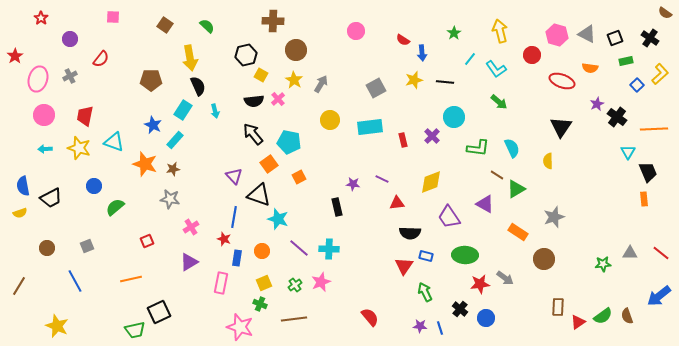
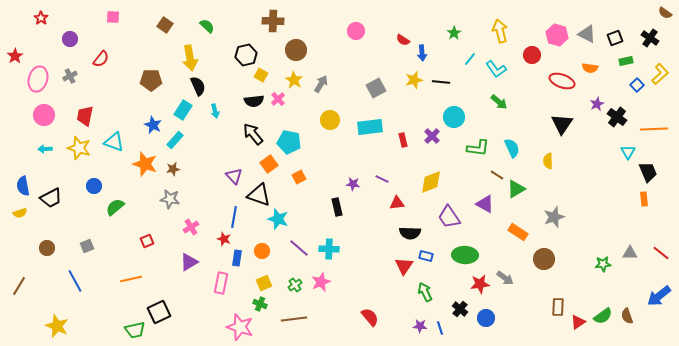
black line at (445, 82): moved 4 px left
black triangle at (561, 127): moved 1 px right, 3 px up
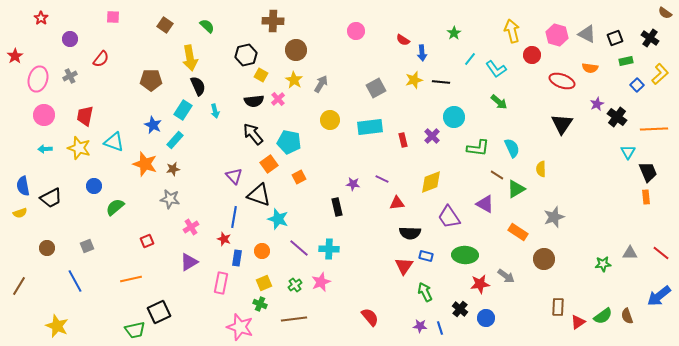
yellow arrow at (500, 31): moved 12 px right
yellow semicircle at (548, 161): moved 7 px left, 8 px down
orange rectangle at (644, 199): moved 2 px right, 2 px up
gray arrow at (505, 278): moved 1 px right, 2 px up
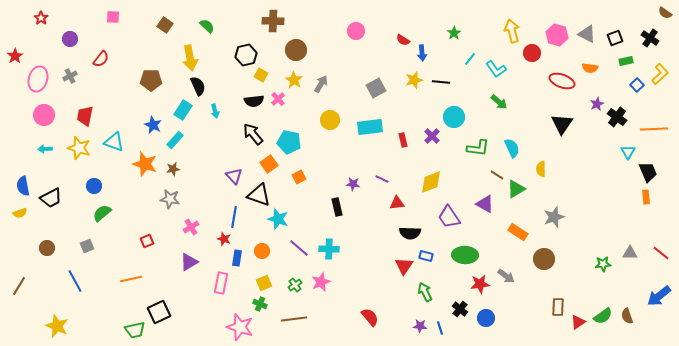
red circle at (532, 55): moved 2 px up
green semicircle at (115, 207): moved 13 px left, 6 px down
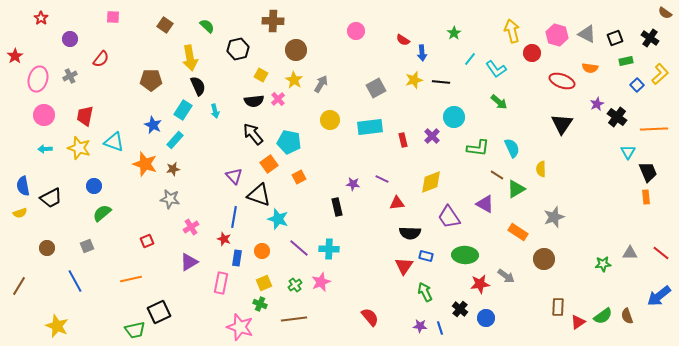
black hexagon at (246, 55): moved 8 px left, 6 px up
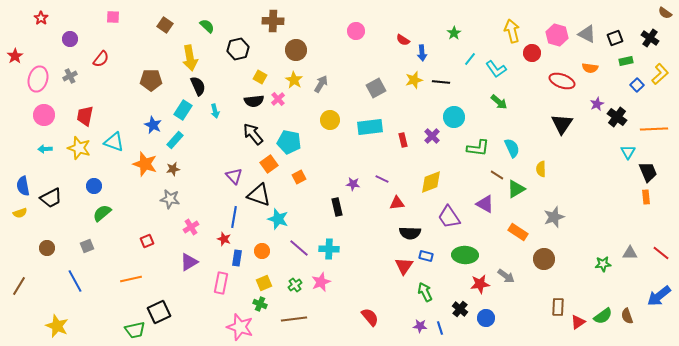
yellow square at (261, 75): moved 1 px left, 2 px down
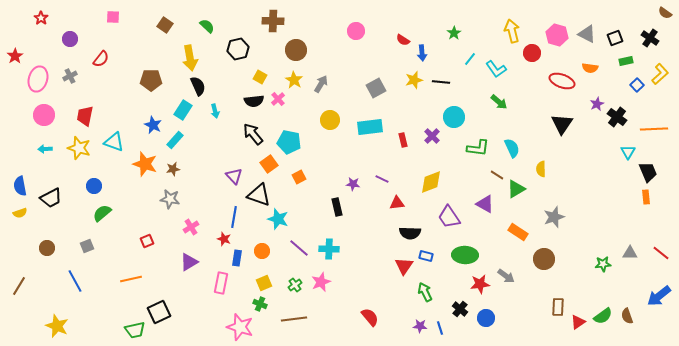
blue semicircle at (23, 186): moved 3 px left
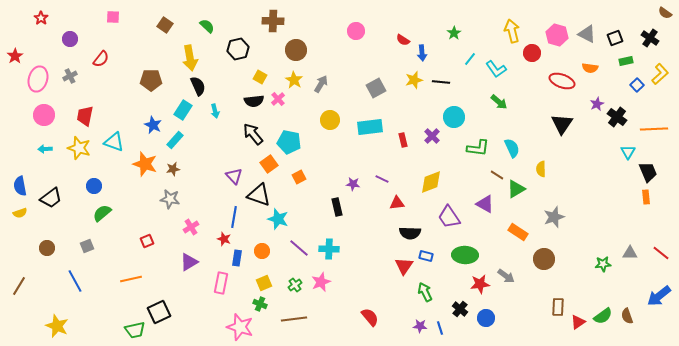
black trapezoid at (51, 198): rotated 10 degrees counterclockwise
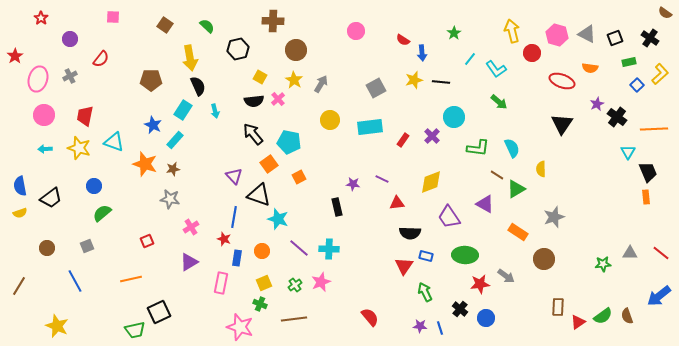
green rectangle at (626, 61): moved 3 px right, 1 px down
red rectangle at (403, 140): rotated 48 degrees clockwise
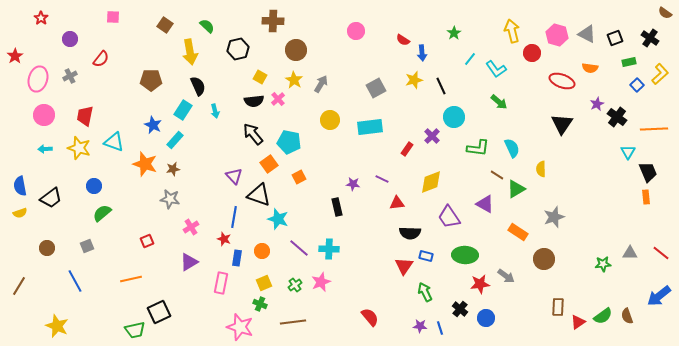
yellow arrow at (190, 58): moved 6 px up
black line at (441, 82): moved 4 px down; rotated 60 degrees clockwise
red rectangle at (403, 140): moved 4 px right, 9 px down
brown line at (294, 319): moved 1 px left, 3 px down
